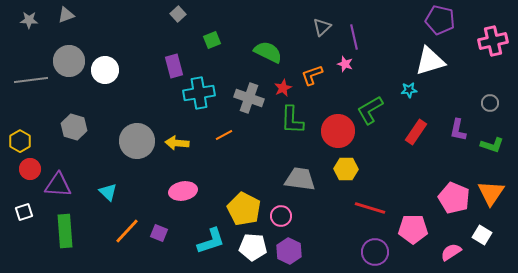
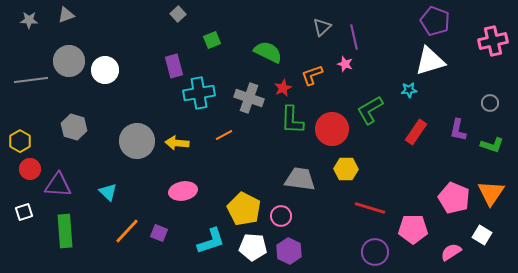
purple pentagon at (440, 20): moved 5 px left, 1 px down; rotated 8 degrees clockwise
red circle at (338, 131): moved 6 px left, 2 px up
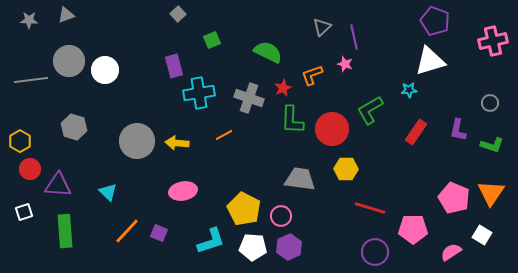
purple hexagon at (289, 251): moved 4 px up; rotated 10 degrees clockwise
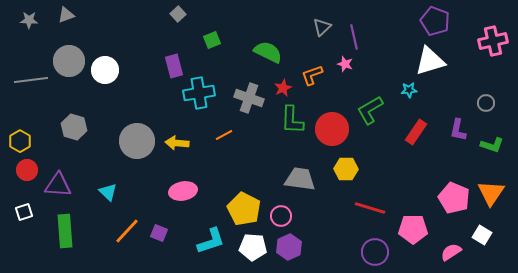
gray circle at (490, 103): moved 4 px left
red circle at (30, 169): moved 3 px left, 1 px down
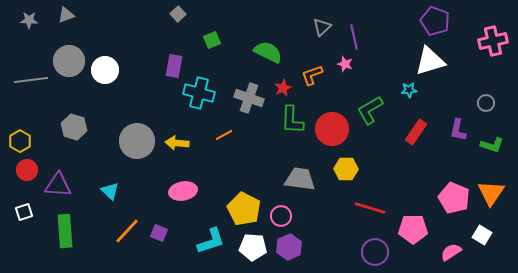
purple rectangle at (174, 66): rotated 25 degrees clockwise
cyan cross at (199, 93): rotated 24 degrees clockwise
cyan triangle at (108, 192): moved 2 px right, 1 px up
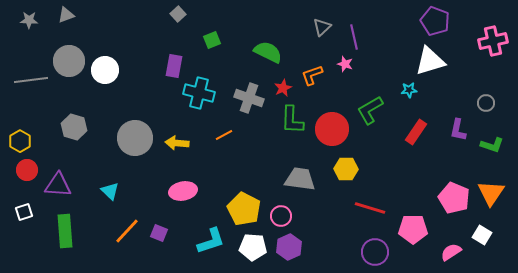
gray circle at (137, 141): moved 2 px left, 3 px up
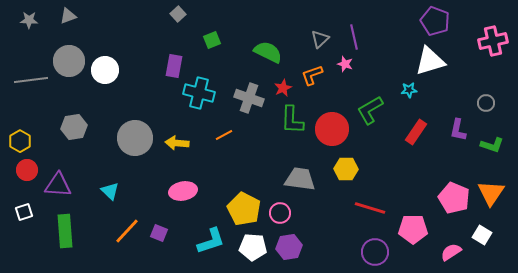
gray triangle at (66, 15): moved 2 px right, 1 px down
gray triangle at (322, 27): moved 2 px left, 12 px down
gray hexagon at (74, 127): rotated 25 degrees counterclockwise
pink circle at (281, 216): moved 1 px left, 3 px up
purple hexagon at (289, 247): rotated 15 degrees clockwise
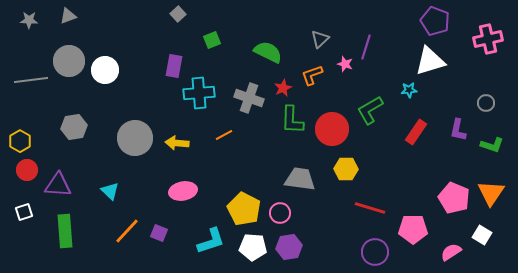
purple line at (354, 37): moved 12 px right, 10 px down; rotated 30 degrees clockwise
pink cross at (493, 41): moved 5 px left, 2 px up
cyan cross at (199, 93): rotated 20 degrees counterclockwise
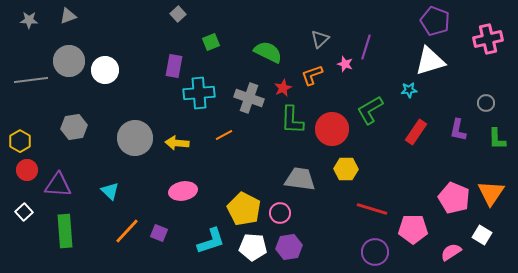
green square at (212, 40): moved 1 px left, 2 px down
green L-shape at (492, 145): moved 5 px right, 6 px up; rotated 70 degrees clockwise
red line at (370, 208): moved 2 px right, 1 px down
white square at (24, 212): rotated 24 degrees counterclockwise
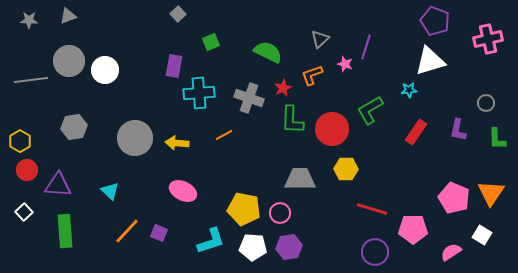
gray trapezoid at (300, 179): rotated 8 degrees counterclockwise
pink ellipse at (183, 191): rotated 36 degrees clockwise
yellow pentagon at (244, 209): rotated 16 degrees counterclockwise
